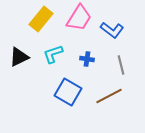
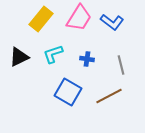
blue L-shape: moved 8 px up
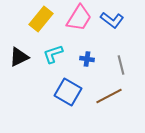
blue L-shape: moved 2 px up
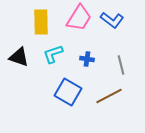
yellow rectangle: moved 3 px down; rotated 40 degrees counterclockwise
black triangle: rotated 45 degrees clockwise
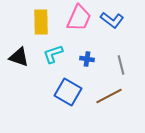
pink trapezoid: rotated 8 degrees counterclockwise
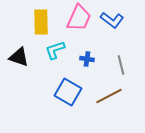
cyan L-shape: moved 2 px right, 4 px up
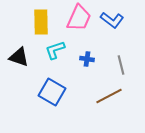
blue square: moved 16 px left
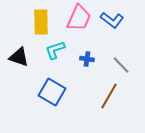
gray line: rotated 30 degrees counterclockwise
brown line: rotated 32 degrees counterclockwise
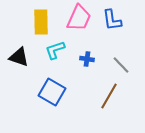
blue L-shape: rotated 45 degrees clockwise
